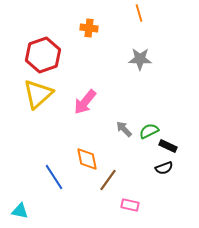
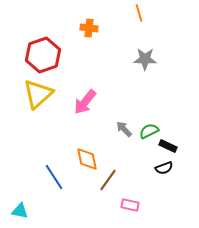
gray star: moved 5 px right
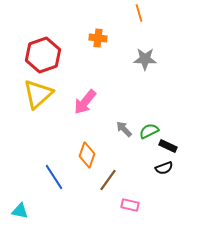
orange cross: moved 9 px right, 10 px down
orange diamond: moved 4 px up; rotated 30 degrees clockwise
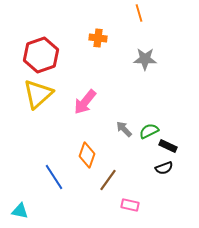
red hexagon: moved 2 px left
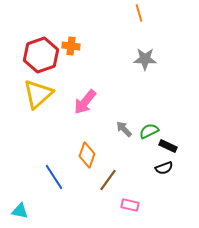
orange cross: moved 27 px left, 8 px down
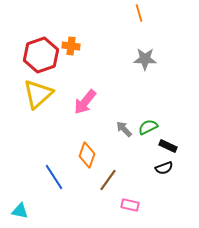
green semicircle: moved 1 px left, 4 px up
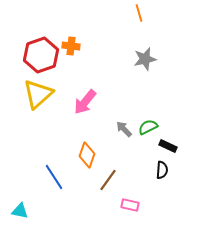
gray star: rotated 15 degrees counterclockwise
black semicircle: moved 2 px left, 2 px down; rotated 66 degrees counterclockwise
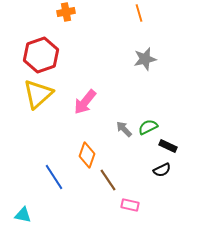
orange cross: moved 5 px left, 34 px up; rotated 18 degrees counterclockwise
black semicircle: rotated 60 degrees clockwise
brown line: rotated 70 degrees counterclockwise
cyan triangle: moved 3 px right, 4 px down
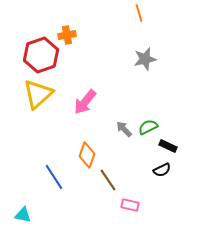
orange cross: moved 1 px right, 23 px down
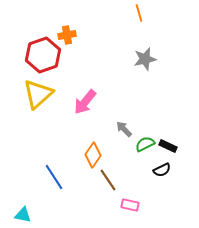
red hexagon: moved 2 px right
green semicircle: moved 3 px left, 17 px down
orange diamond: moved 6 px right; rotated 15 degrees clockwise
